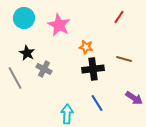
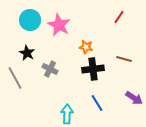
cyan circle: moved 6 px right, 2 px down
gray cross: moved 6 px right
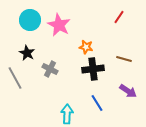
purple arrow: moved 6 px left, 7 px up
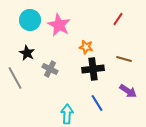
red line: moved 1 px left, 2 px down
